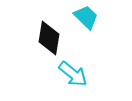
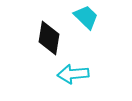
cyan arrow: rotated 136 degrees clockwise
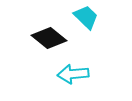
black diamond: rotated 60 degrees counterclockwise
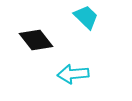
black diamond: moved 13 px left, 2 px down; rotated 12 degrees clockwise
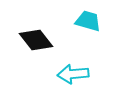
cyan trapezoid: moved 2 px right, 4 px down; rotated 28 degrees counterclockwise
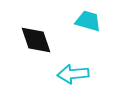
black diamond: rotated 20 degrees clockwise
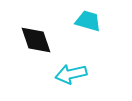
cyan arrow: moved 2 px left; rotated 8 degrees counterclockwise
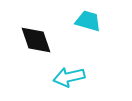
cyan arrow: moved 2 px left, 3 px down
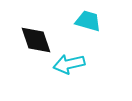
cyan arrow: moved 13 px up
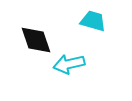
cyan trapezoid: moved 5 px right
